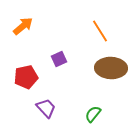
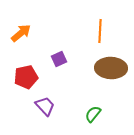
orange arrow: moved 2 px left, 7 px down
orange line: rotated 35 degrees clockwise
purple trapezoid: moved 1 px left, 2 px up
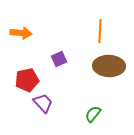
orange arrow: rotated 45 degrees clockwise
brown ellipse: moved 2 px left, 2 px up
red pentagon: moved 1 px right, 3 px down
purple trapezoid: moved 2 px left, 3 px up
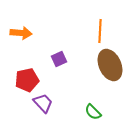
brown ellipse: moved 1 px right, 1 px up; rotated 64 degrees clockwise
green semicircle: moved 2 px up; rotated 84 degrees counterclockwise
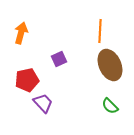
orange arrow: rotated 80 degrees counterclockwise
green semicircle: moved 17 px right, 6 px up
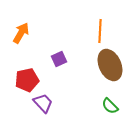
orange arrow: rotated 15 degrees clockwise
